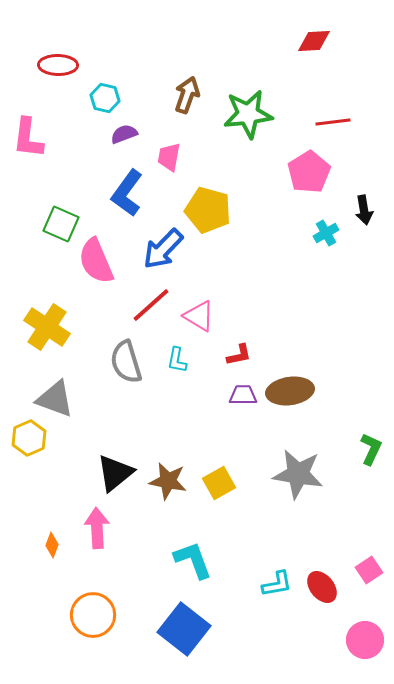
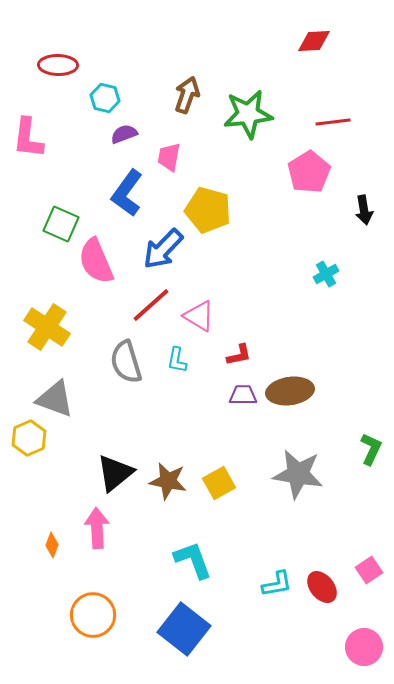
cyan cross at (326, 233): moved 41 px down
pink circle at (365, 640): moved 1 px left, 7 px down
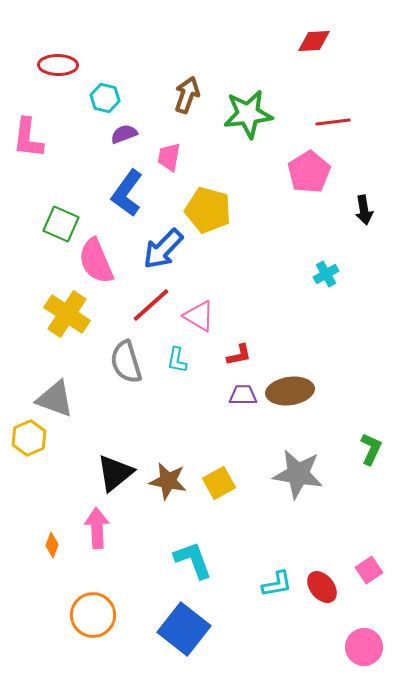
yellow cross at (47, 327): moved 20 px right, 13 px up
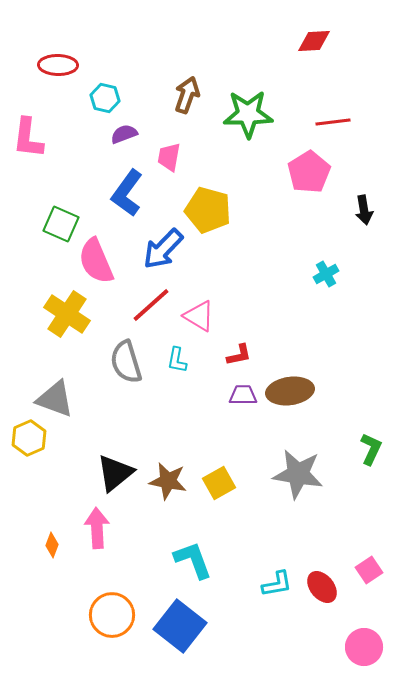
green star at (248, 114): rotated 6 degrees clockwise
orange circle at (93, 615): moved 19 px right
blue square at (184, 629): moved 4 px left, 3 px up
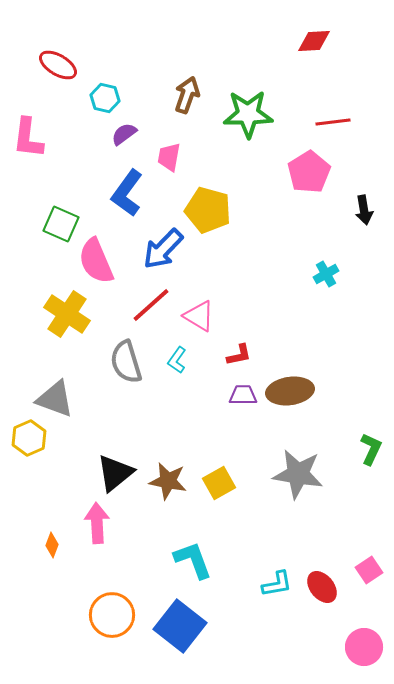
red ellipse at (58, 65): rotated 30 degrees clockwise
purple semicircle at (124, 134): rotated 16 degrees counterclockwise
cyan L-shape at (177, 360): rotated 24 degrees clockwise
pink arrow at (97, 528): moved 5 px up
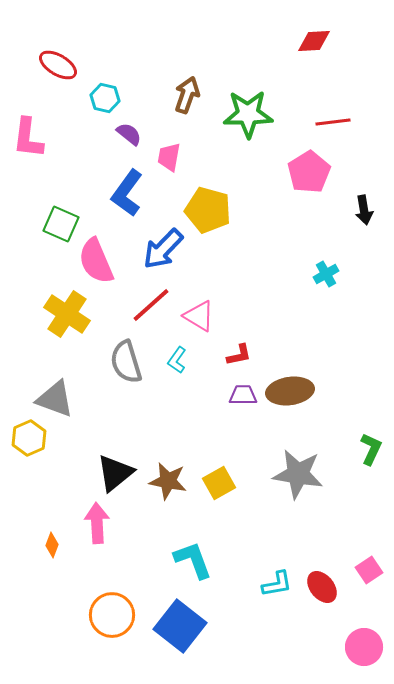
purple semicircle at (124, 134): moved 5 px right; rotated 76 degrees clockwise
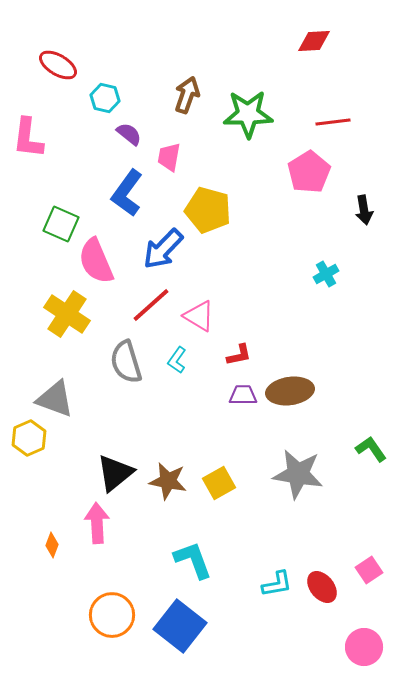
green L-shape at (371, 449): rotated 60 degrees counterclockwise
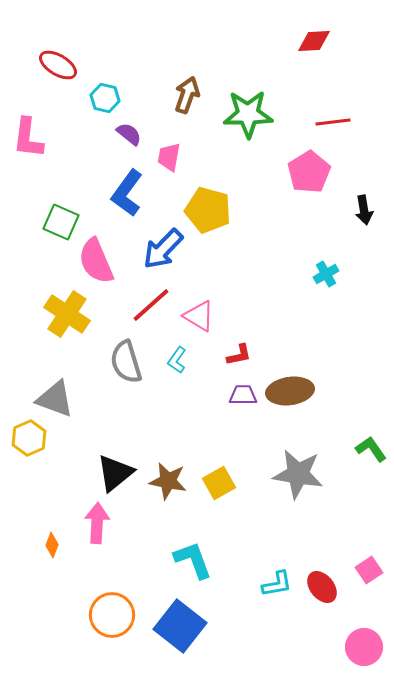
green square at (61, 224): moved 2 px up
pink arrow at (97, 523): rotated 6 degrees clockwise
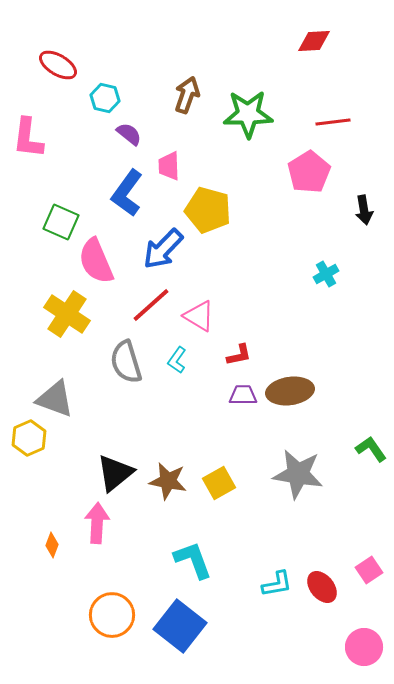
pink trapezoid at (169, 157): moved 9 px down; rotated 12 degrees counterclockwise
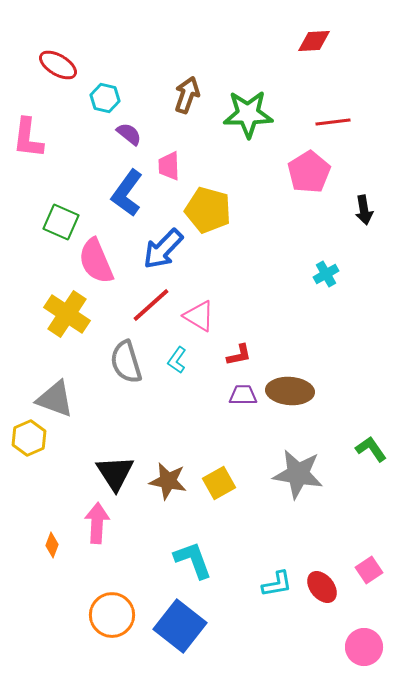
brown ellipse at (290, 391): rotated 12 degrees clockwise
black triangle at (115, 473): rotated 24 degrees counterclockwise
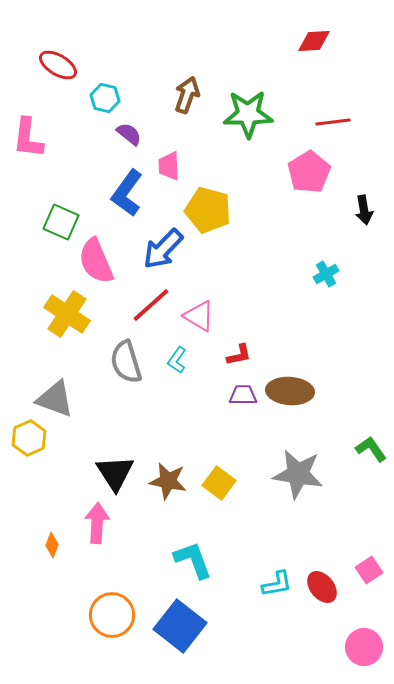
yellow square at (219, 483): rotated 24 degrees counterclockwise
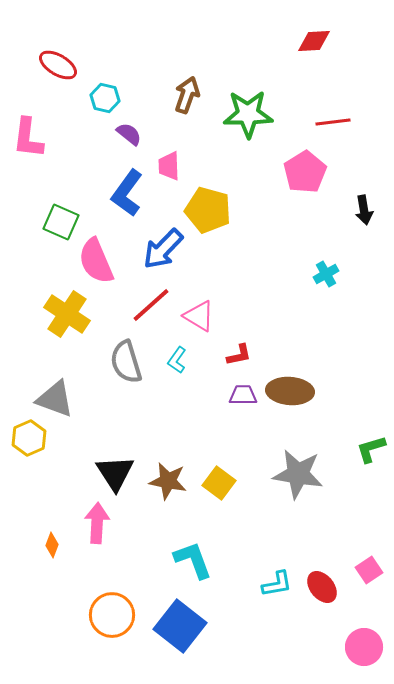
pink pentagon at (309, 172): moved 4 px left
green L-shape at (371, 449): rotated 72 degrees counterclockwise
